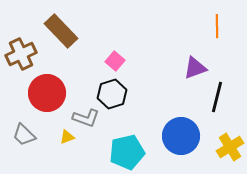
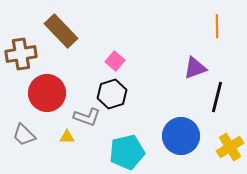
brown cross: rotated 16 degrees clockwise
gray L-shape: moved 1 px right, 1 px up
yellow triangle: rotated 21 degrees clockwise
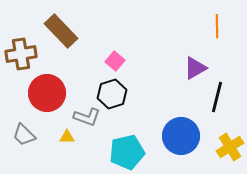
purple triangle: rotated 10 degrees counterclockwise
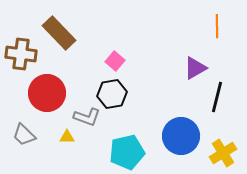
brown rectangle: moved 2 px left, 2 px down
brown cross: rotated 16 degrees clockwise
black hexagon: rotated 8 degrees clockwise
yellow cross: moved 7 px left, 6 px down
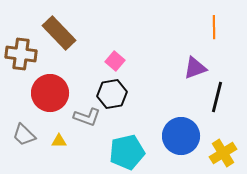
orange line: moved 3 px left, 1 px down
purple triangle: rotated 10 degrees clockwise
red circle: moved 3 px right
yellow triangle: moved 8 px left, 4 px down
